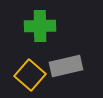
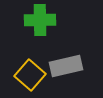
green cross: moved 6 px up
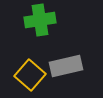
green cross: rotated 8 degrees counterclockwise
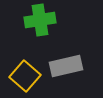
yellow square: moved 5 px left, 1 px down
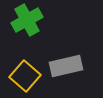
green cross: moved 13 px left; rotated 20 degrees counterclockwise
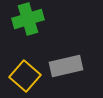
green cross: moved 1 px right, 1 px up; rotated 12 degrees clockwise
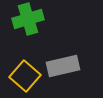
gray rectangle: moved 3 px left
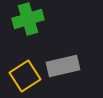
yellow square: rotated 16 degrees clockwise
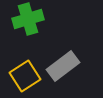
gray rectangle: rotated 24 degrees counterclockwise
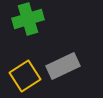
gray rectangle: rotated 12 degrees clockwise
